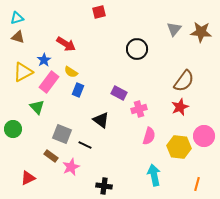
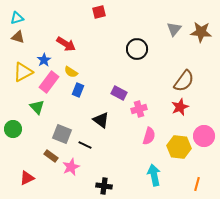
red triangle: moved 1 px left
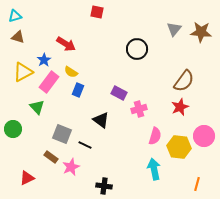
red square: moved 2 px left; rotated 24 degrees clockwise
cyan triangle: moved 2 px left, 2 px up
pink semicircle: moved 6 px right
brown rectangle: moved 1 px down
cyan arrow: moved 6 px up
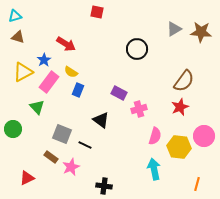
gray triangle: rotated 21 degrees clockwise
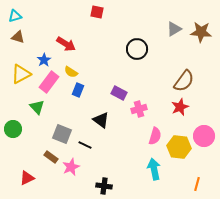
yellow triangle: moved 2 px left, 2 px down
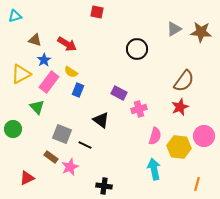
brown triangle: moved 17 px right, 3 px down
red arrow: moved 1 px right
pink star: moved 1 px left
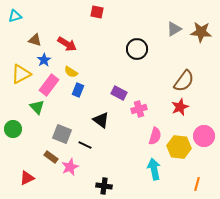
pink rectangle: moved 3 px down
